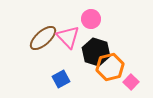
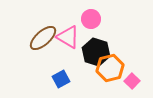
pink triangle: rotated 15 degrees counterclockwise
orange hexagon: moved 1 px down
pink square: moved 1 px right, 1 px up
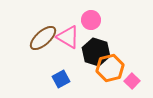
pink circle: moved 1 px down
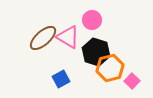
pink circle: moved 1 px right
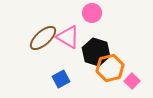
pink circle: moved 7 px up
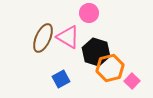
pink circle: moved 3 px left
brown ellipse: rotated 24 degrees counterclockwise
